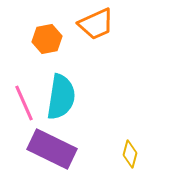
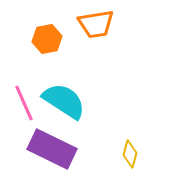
orange trapezoid: rotated 15 degrees clockwise
cyan semicircle: moved 3 px right, 4 px down; rotated 66 degrees counterclockwise
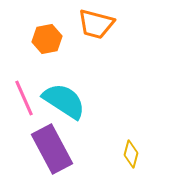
orange trapezoid: rotated 24 degrees clockwise
pink line: moved 5 px up
purple rectangle: rotated 36 degrees clockwise
yellow diamond: moved 1 px right
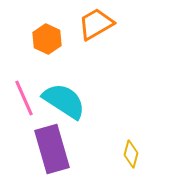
orange trapezoid: rotated 135 degrees clockwise
orange hexagon: rotated 24 degrees counterclockwise
purple rectangle: rotated 12 degrees clockwise
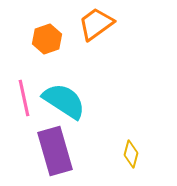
orange trapezoid: rotated 6 degrees counterclockwise
orange hexagon: rotated 16 degrees clockwise
pink line: rotated 12 degrees clockwise
purple rectangle: moved 3 px right, 2 px down
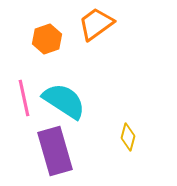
yellow diamond: moved 3 px left, 17 px up
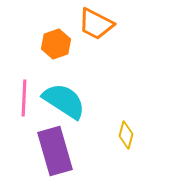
orange trapezoid: rotated 117 degrees counterclockwise
orange hexagon: moved 9 px right, 5 px down
pink line: rotated 15 degrees clockwise
yellow diamond: moved 2 px left, 2 px up
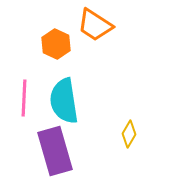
orange trapezoid: moved 1 px left, 1 px down; rotated 6 degrees clockwise
orange hexagon: rotated 16 degrees counterclockwise
cyan semicircle: rotated 132 degrees counterclockwise
yellow diamond: moved 3 px right, 1 px up; rotated 16 degrees clockwise
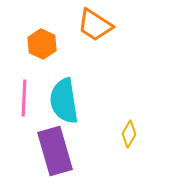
orange hexagon: moved 14 px left
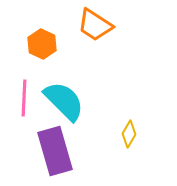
cyan semicircle: rotated 144 degrees clockwise
